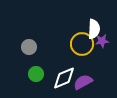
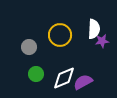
yellow circle: moved 22 px left, 9 px up
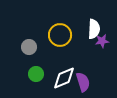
purple semicircle: rotated 102 degrees clockwise
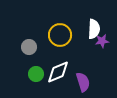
white diamond: moved 6 px left, 6 px up
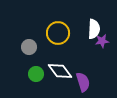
yellow circle: moved 2 px left, 2 px up
white diamond: moved 2 px right, 1 px up; rotated 75 degrees clockwise
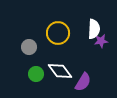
purple star: moved 1 px left
purple semicircle: rotated 48 degrees clockwise
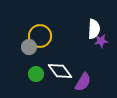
yellow circle: moved 18 px left, 3 px down
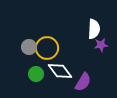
yellow circle: moved 7 px right, 12 px down
purple star: moved 4 px down
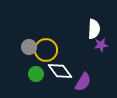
yellow circle: moved 1 px left, 2 px down
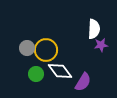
gray circle: moved 2 px left, 1 px down
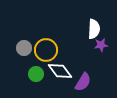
gray circle: moved 3 px left
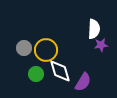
white diamond: rotated 20 degrees clockwise
